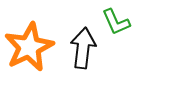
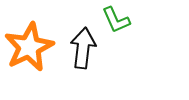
green L-shape: moved 2 px up
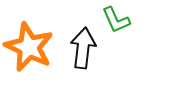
orange star: rotated 21 degrees counterclockwise
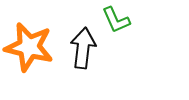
orange star: rotated 12 degrees counterclockwise
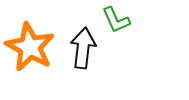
orange star: moved 1 px right; rotated 15 degrees clockwise
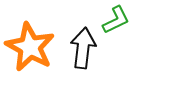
green L-shape: rotated 92 degrees counterclockwise
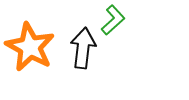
green L-shape: moved 3 px left; rotated 16 degrees counterclockwise
